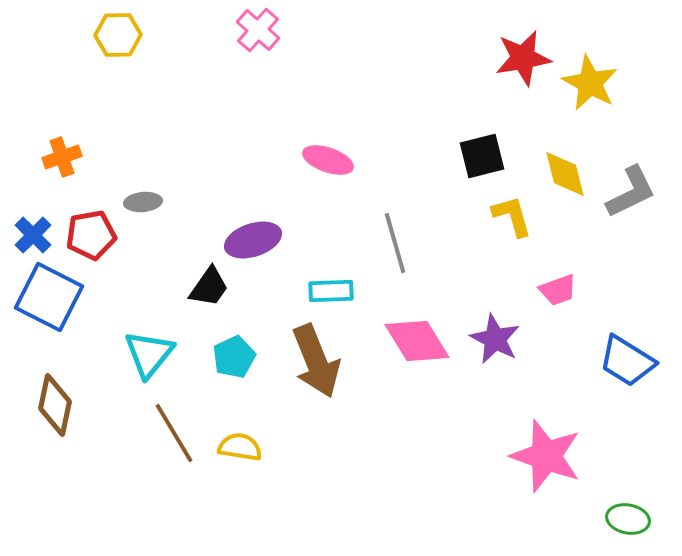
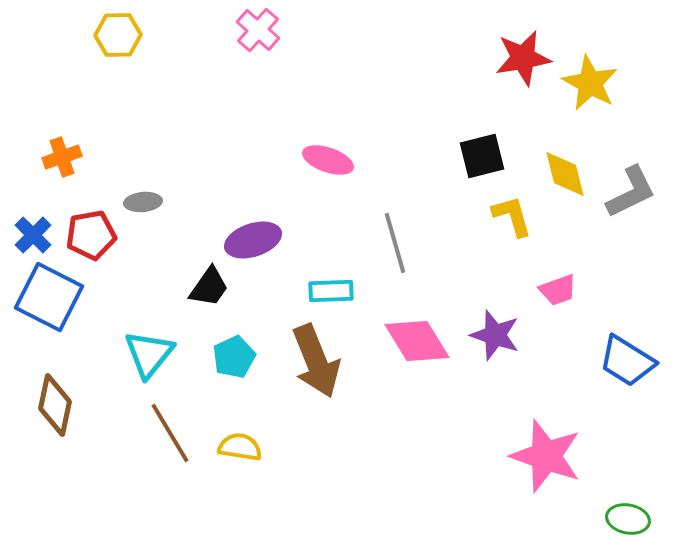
purple star: moved 4 px up; rotated 9 degrees counterclockwise
brown line: moved 4 px left
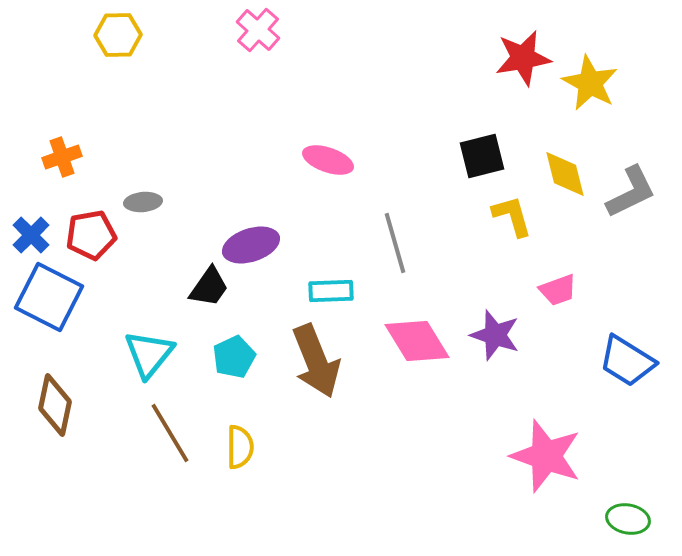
blue cross: moved 2 px left
purple ellipse: moved 2 px left, 5 px down
yellow semicircle: rotated 81 degrees clockwise
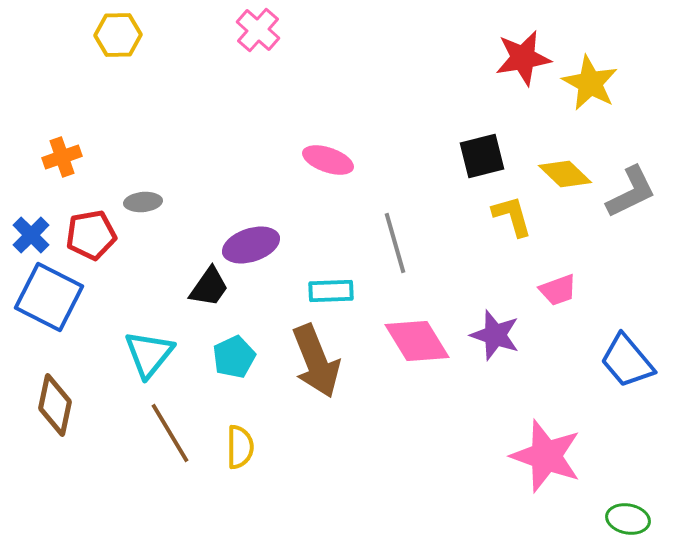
yellow diamond: rotated 32 degrees counterclockwise
blue trapezoid: rotated 18 degrees clockwise
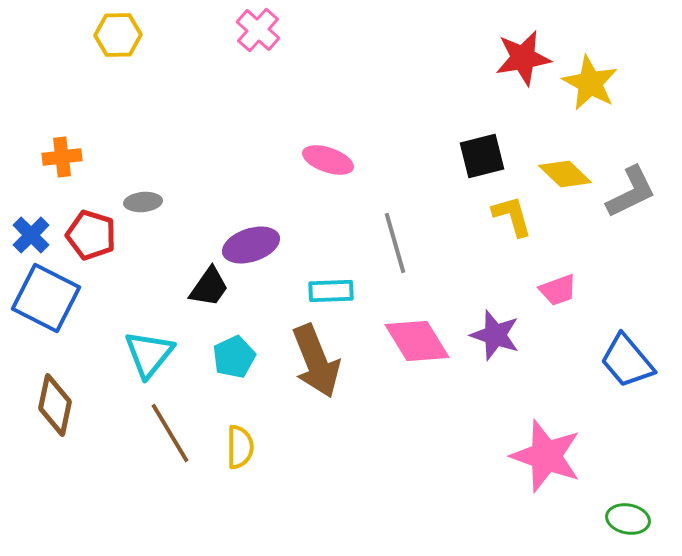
orange cross: rotated 12 degrees clockwise
red pentagon: rotated 27 degrees clockwise
blue square: moved 3 px left, 1 px down
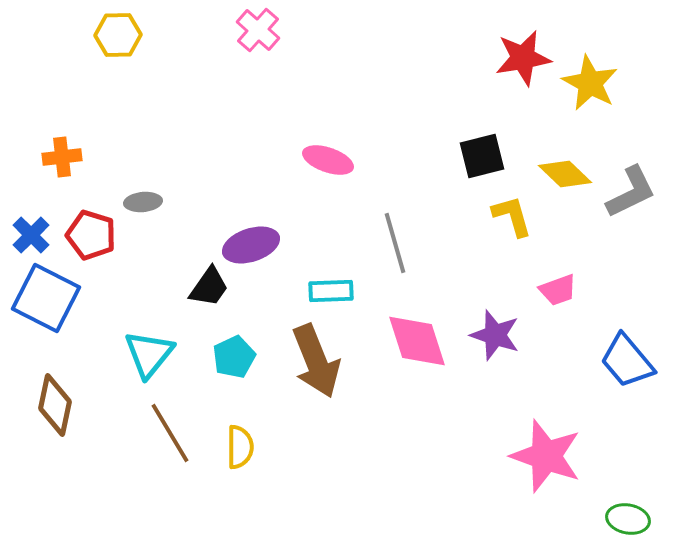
pink diamond: rotated 14 degrees clockwise
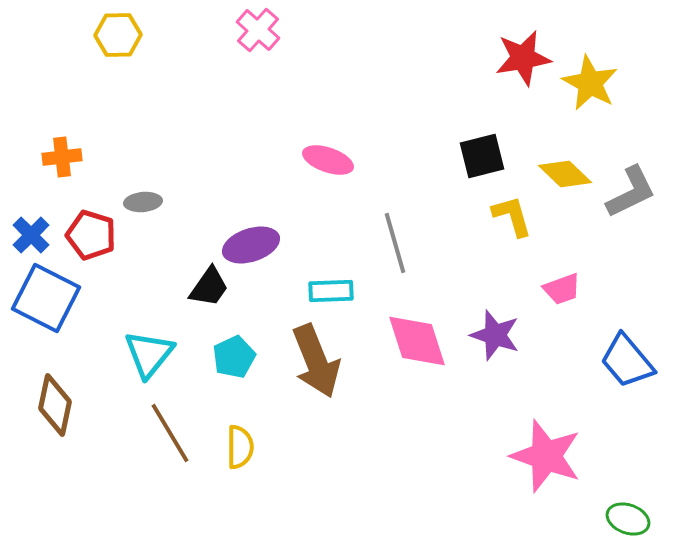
pink trapezoid: moved 4 px right, 1 px up
green ellipse: rotated 9 degrees clockwise
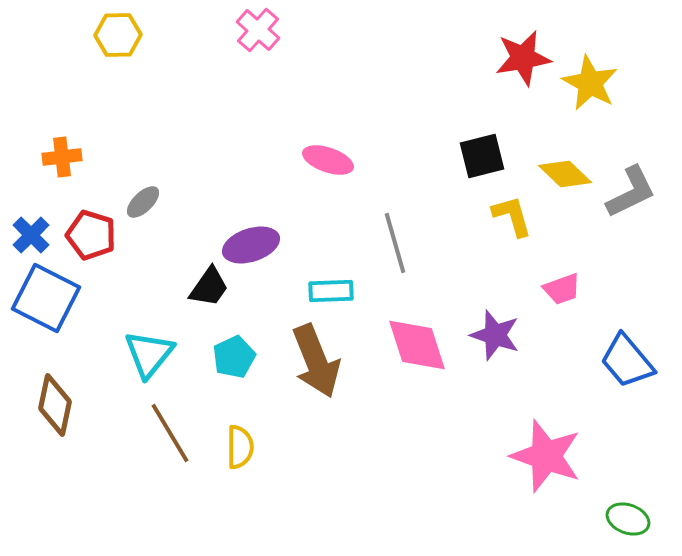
gray ellipse: rotated 39 degrees counterclockwise
pink diamond: moved 4 px down
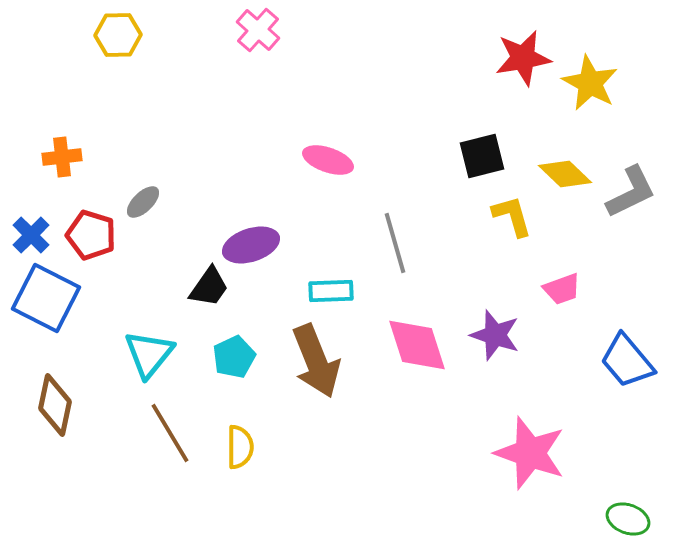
pink star: moved 16 px left, 3 px up
